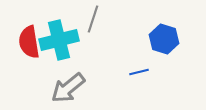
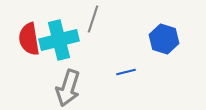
red semicircle: moved 3 px up
blue line: moved 13 px left
gray arrow: rotated 33 degrees counterclockwise
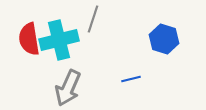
blue line: moved 5 px right, 7 px down
gray arrow: rotated 6 degrees clockwise
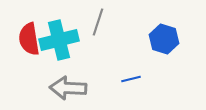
gray line: moved 5 px right, 3 px down
gray arrow: rotated 69 degrees clockwise
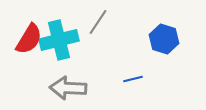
gray line: rotated 16 degrees clockwise
red semicircle: rotated 140 degrees counterclockwise
blue line: moved 2 px right
